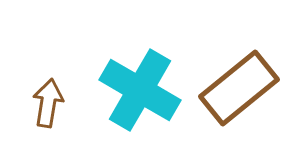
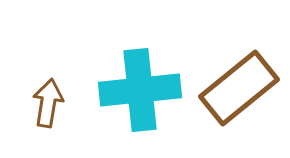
cyan cross: rotated 36 degrees counterclockwise
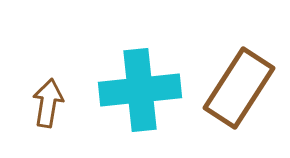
brown rectangle: rotated 18 degrees counterclockwise
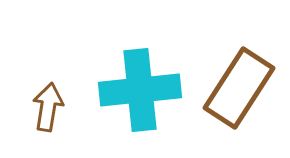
brown arrow: moved 4 px down
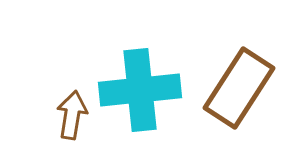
brown arrow: moved 24 px right, 8 px down
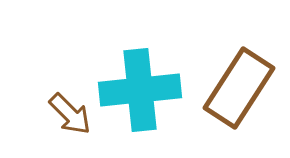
brown arrow: moved 2 px left, 1 px up; rotated 126 degrees clockwise
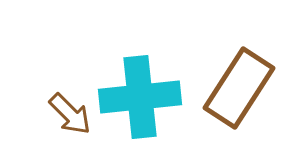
cyan cross: moved 7 px down
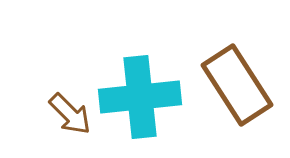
brown rectangle: moved 2 px left, 3 px up; rotated 66 degrees counterclockwise
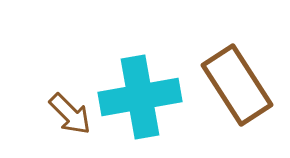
cyan cross: rotated 4 degrees counterclockwise
